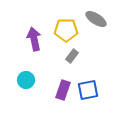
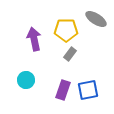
gray rectangle: moved 2 px left, 2 px up
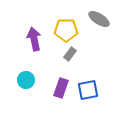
gray ellipse: moved 3 px right
purple rectangle: moved 2 px left, 2 px up
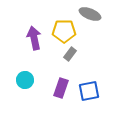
gray ellipse: moved 9 px left, 5 px up; rotated 10 degrees counterclockwise
yellow pentagon: moved 2 px left, 1 px down
purple arrow: moved 1 px up
cyan circle: moved 1 px left
blue square: moved 1 px right, 1 px down
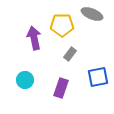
gray ellipse: moved 2 px right
yellow pentagon: moved 2 px left, 6 px up
blue square: moved 9 px right, 14 px up
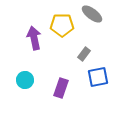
gray ellipse: rotated 15 degrees clockwise
gray rectangle: moved 14 px right
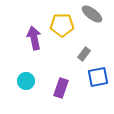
cyan circle: moved 1 px right, 1 px down
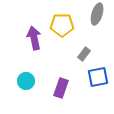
gray ellipse: moved 5 px right; rotated 70 degrees clockwise
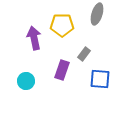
blue square: moved 2 px right, 2 px down; rotated 15 degrees clockwise
purple rectangle: moved 1 px right, 18 px up
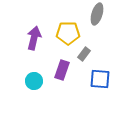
yellow pentagon: moved 6 px right, 8 px down
purple arrow: rotated 25 degrees clockwise
cyan circle: moved 8 px right
